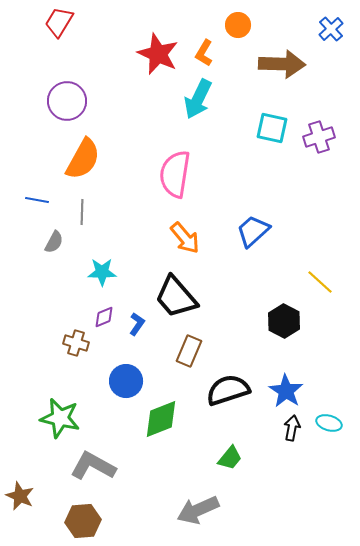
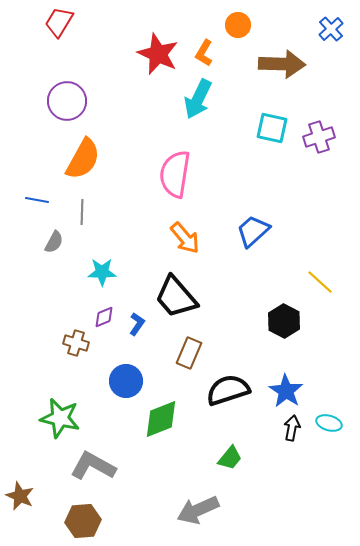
brown rectangle: moved 2 px down
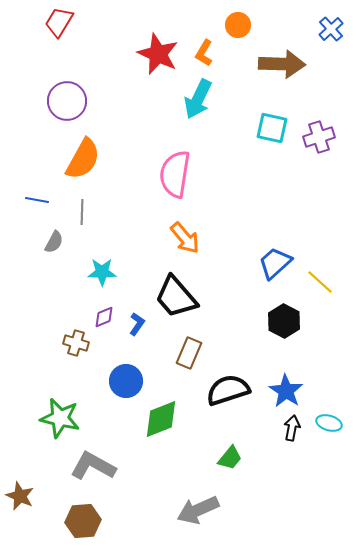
blue trapezoid: moved 22 px right, 32 px down
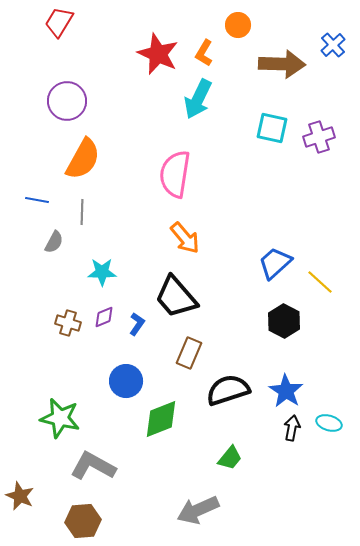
blue cross: moved 2 px right, 16 px down
brown cross: moved 8 px left, 20 px up
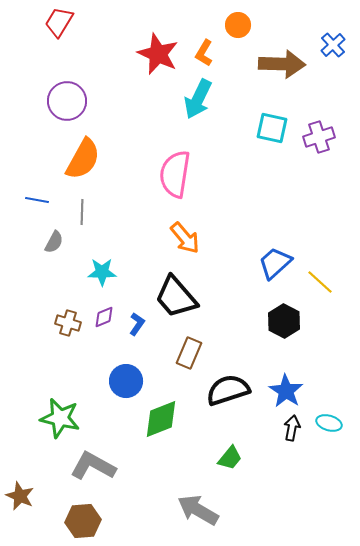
gray arrow: rotated 54 degrees clockwise
